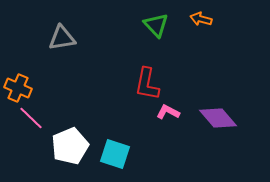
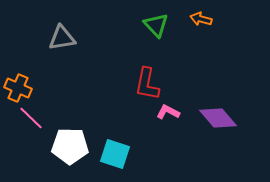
white pentagon: rotated 24 degrees clockwise
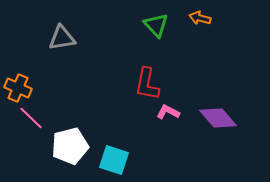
orange arrow: moved 1 px left, 1 px up
white pentagon: rotated 15 degrees counterclockwise
cyan square: moved 1 px left, 6 px down
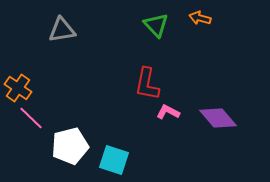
gray triangle: moved 8 px up
orange cross: rotated 12 degrees clockwise
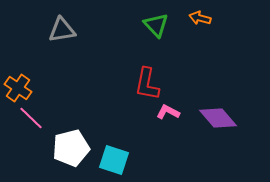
white pentagon: moved 1 px right, 2 px down
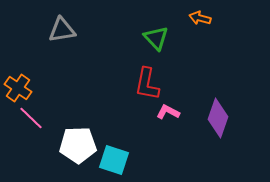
green triangle: moved 13 px down
purple diamond: rotated 60 degrees clockwise
white pentagon: moved 7 px right, 3 px up; rotated 12 degrees clockwise
